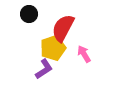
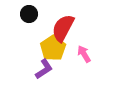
yellow pentagon: rotated 15 degrees counterclockwise
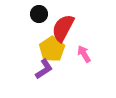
black circle: moved 10 px right
yellow pentagon: moved 1 px left, 1 px down
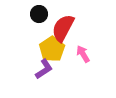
pink arrow: moved 1 px left
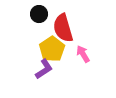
red semicircle: rotated 44 degrees counterclockwise
